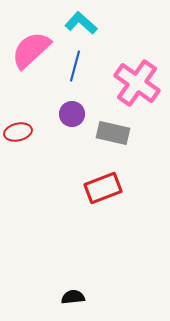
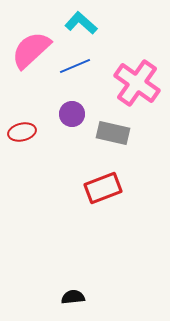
blue line: rotated 52 degrees clockwise
red ellipse: moved 4 px right
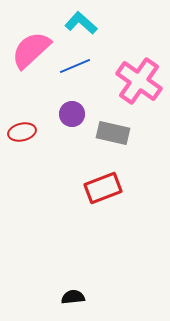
pink cross: moved 2 px right, 2 px up
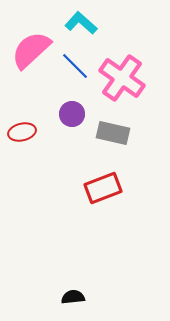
blue line: rotated 68 degrees clockwise
pink cross: moved 17 px left, 3 px up
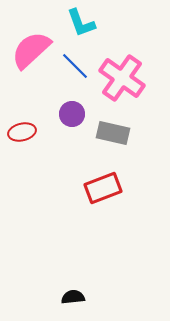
cyan L-shape: rotated 152 degrees counterclockwise
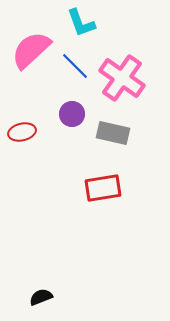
red rectangle: rotated 12 degrees clockwise
black semicircle: moved 32 px left; rotated 15 degrees counterclockwise
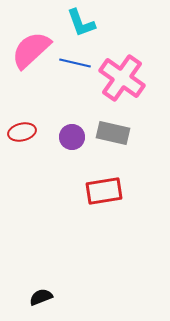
blue line: moved 3 px up; rotated 32 degrees counterclockwise
purple circle: moved 23 px down
red rectangle: moved 1 px right, 3 px down
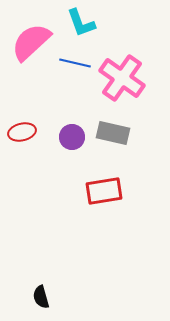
pink semicircle: moved 8 px up
black semicircle: rotated 85 degrees counterclockwise
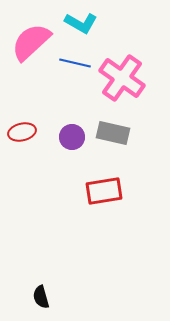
cyan L-shape: rotated 40 degrees counterclockwise
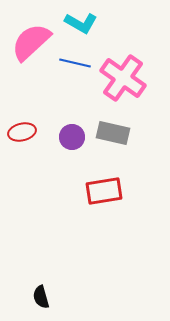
pink cross: moved 1 px right
